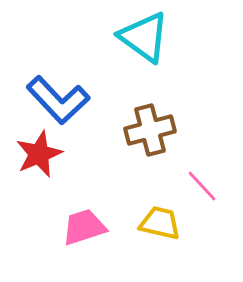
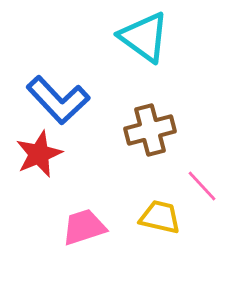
yellow trapezoid: moved 6 px up
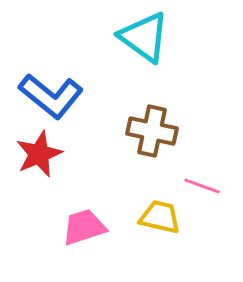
blue L-shape: moved 7 px left, 4 px up; rotated 8 degrees counterclockwise
brown cross: moved 2 px right, 1 px down; rotated 27 degrees clockwise
pink line: rotated 27 degrees counterclockwise
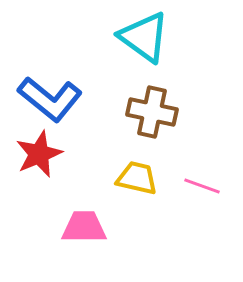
blue L-shape: moved 1 px left, 3 px down
brown cross: moved 19 px up
yellow trapezoid: moved 23 px left, 39 px up
pink trapezoid: rotated 18 degrees clockwise
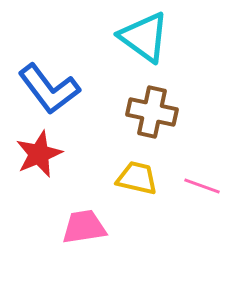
blue L-shape: moved 1 px left, 10 px up; rotated 14 degrees clockwise
pink trapezoid: rotated 9 degrees counterclockwise
